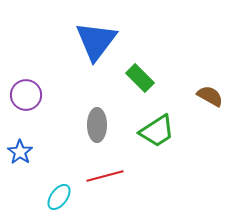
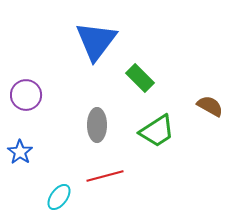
brown semicircle: moved 10 px down
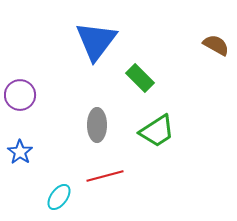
purple circle: moved 6 px left
brown semicircle: moved 6 px right, 61 px up
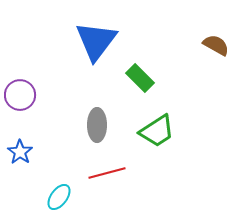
red line: moved 2 px right, 3 px up
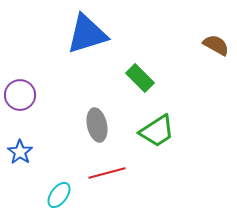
blue triangle: moved 9 px left, 7 px up; rotated 36 degrees clockwise
gray ellipse: rotated 12 degrees counterclockwise
cyan ellipse: moved 2 px up
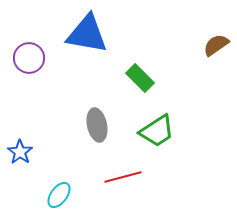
blue triangle: rotated 27 degrees clockwise
brown semicircle: rotated 64 degrees counterclockwise
purple circle: moved 9 px right, 37 px up
red line: moved 16 px right, 4 px down
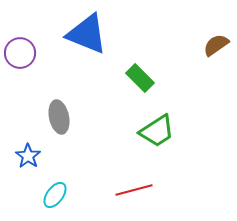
blue triangle: rotated 12 degrees clockwise
purple circle: moved 9 px left, 5 px up
gray ellipse: moved 38 px left, 8 px up
blue star: moved 8 px right, 4 px down
red line: moved 11 px right, 13 px down
cyan ellipse: moved 4 px left
